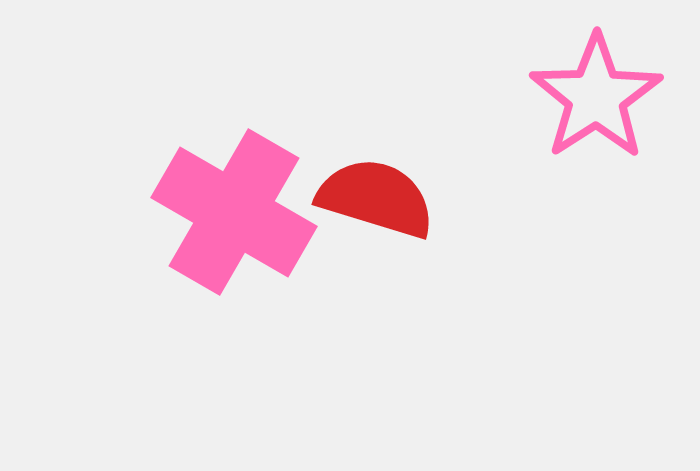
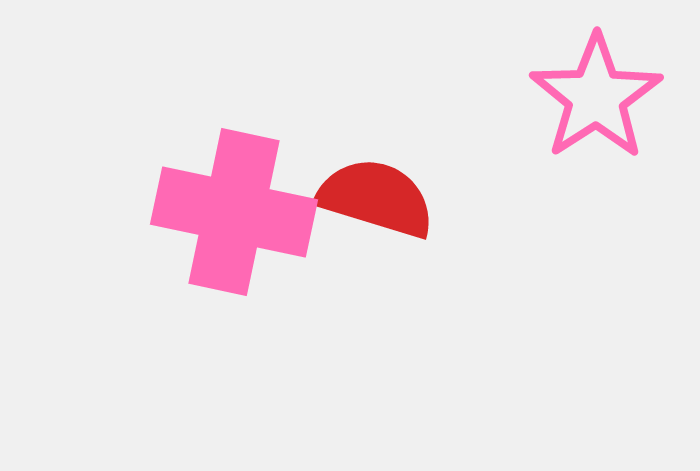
pink cross: rotated 18 degrees counterclockwise
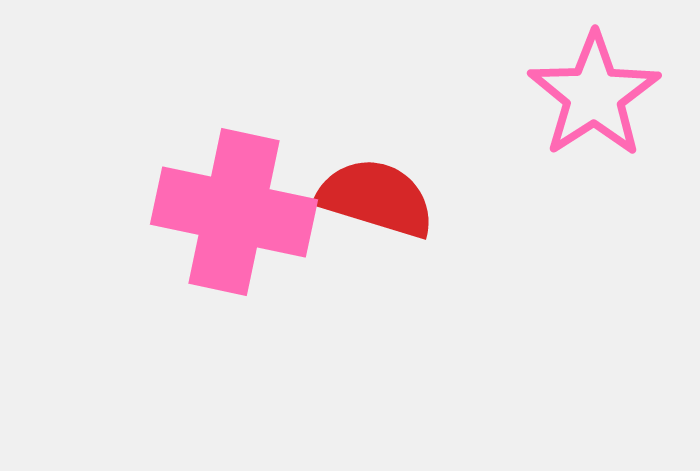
pink star: moved 2 px left, 2 px up
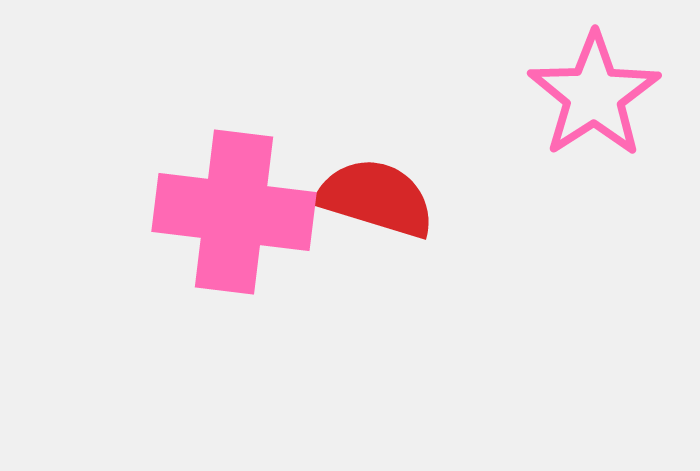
pink cross: rotated 5 degrees counterclockwise
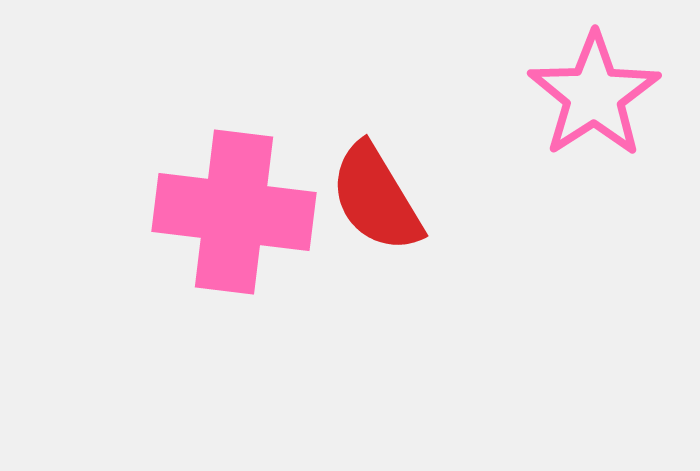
red semicircle: rotated 138 degrees counterclockwise
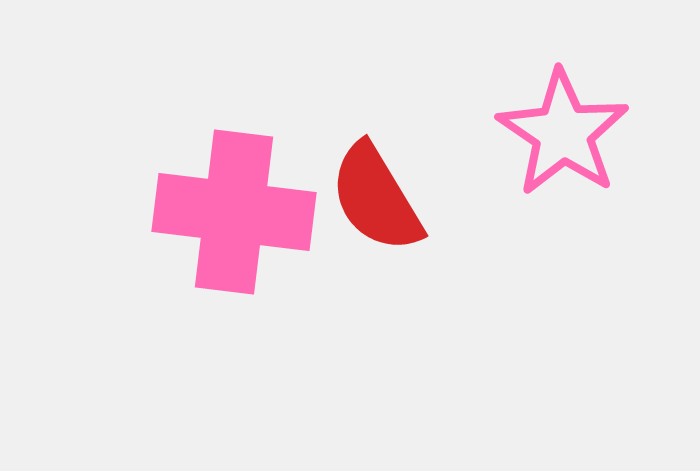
pink star: moved 31 px left, 38 px down; rotated 5 degrees counterclockwise
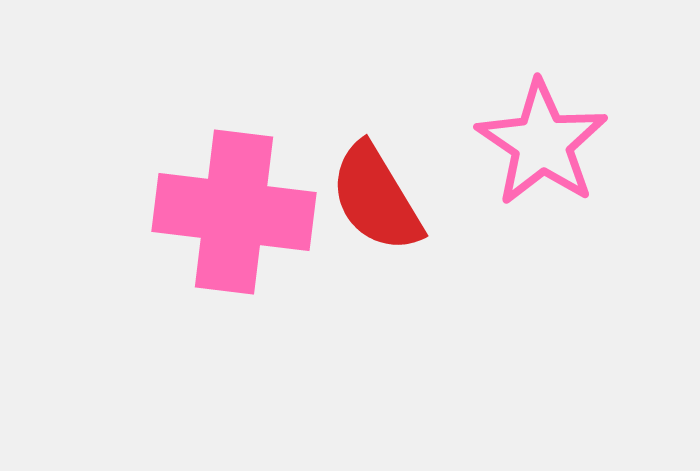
pink star: moved 21 px left, 10 px down
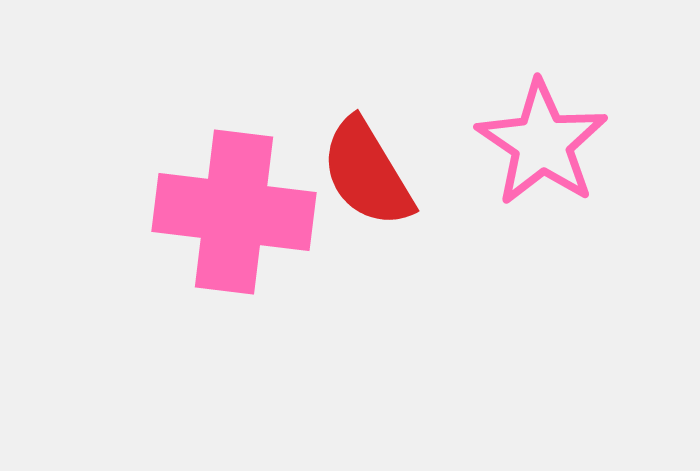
red semicircle: moved 9 px left, 25 px up
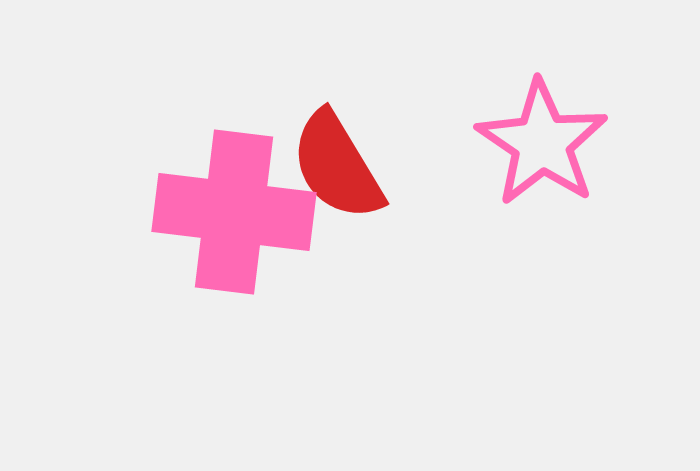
red semicircle: moved 30 px left, 7 px up
